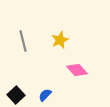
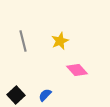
yellow star: moved 1 px down
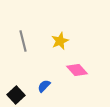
blue semicircle: moved 1 px left, 9 px up
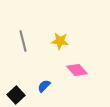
yellow star: rotated 30 degrees clockwise
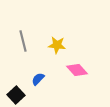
yellow star: moved 3 px left, 4 px down
blue semicircle: moved 6 px left, 7 px up
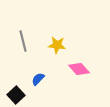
pink diamond: moved 2 px right, 1 px up
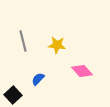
pink diamond: moved 3 px right, 2 px down
black square: moved 3 px left
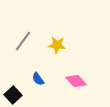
gray line: rotated 50 degrees clockwise
pink diamond: moved 6 px left, 10 px down
blue semicircle: rotated 80 degrees counterclockwise
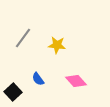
gray line: moved 3 px up
black square: moved 3 px up
